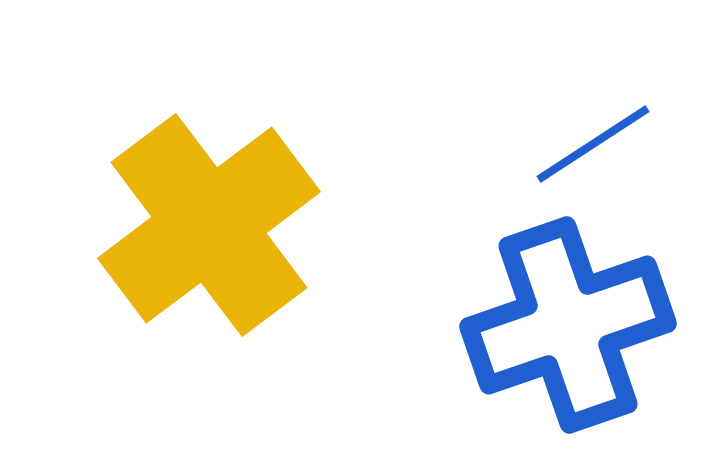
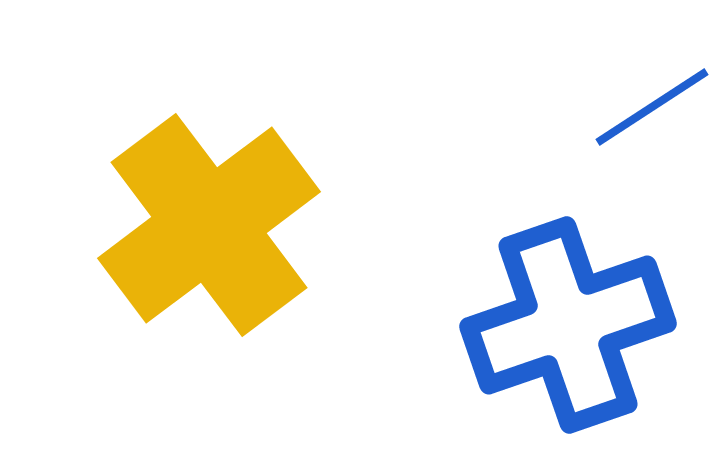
blue line: moved 59 px right, 37 px up
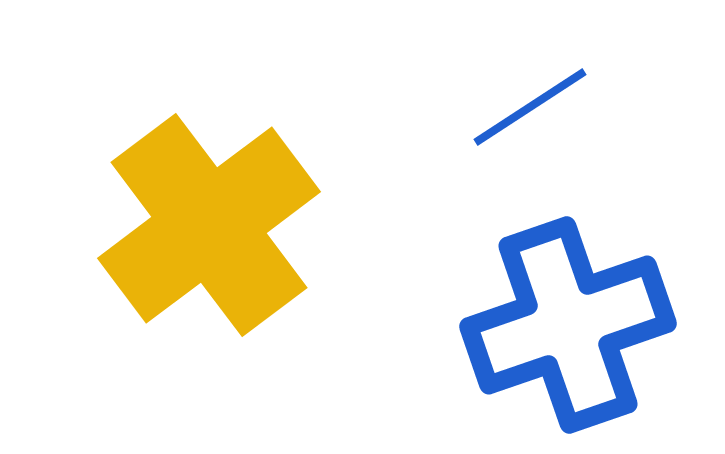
blue line: moved 122 px left
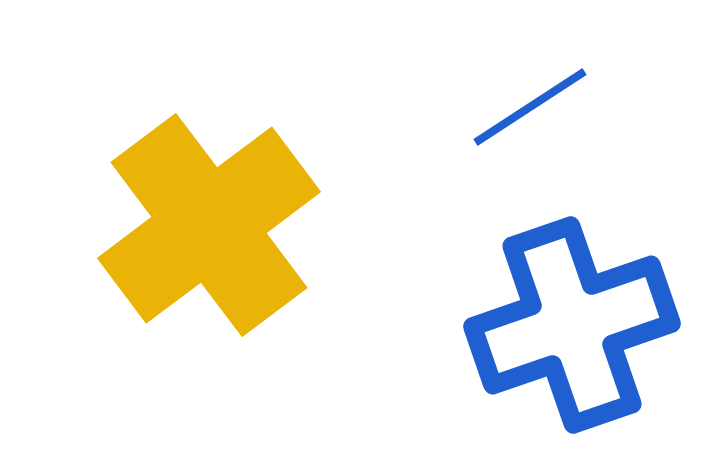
blue cross: moved 4 px right
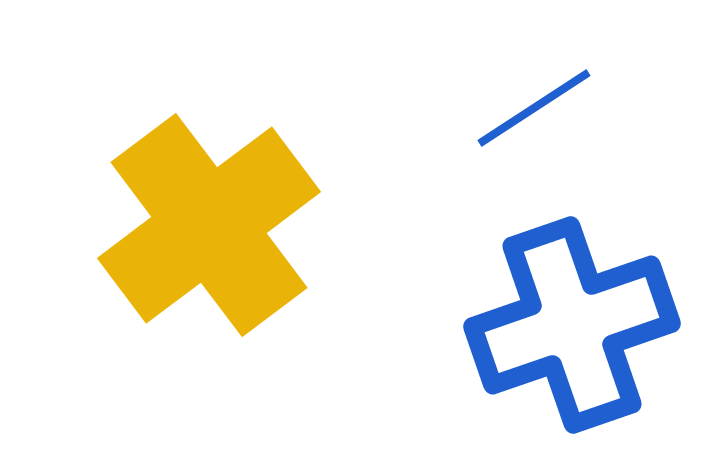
blue line: moved 4 px right, 1 px down
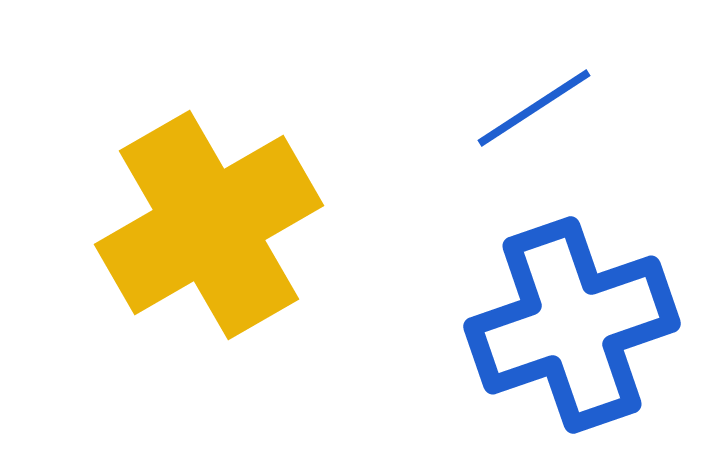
yellow cross: rotated 7 degrees clockwise
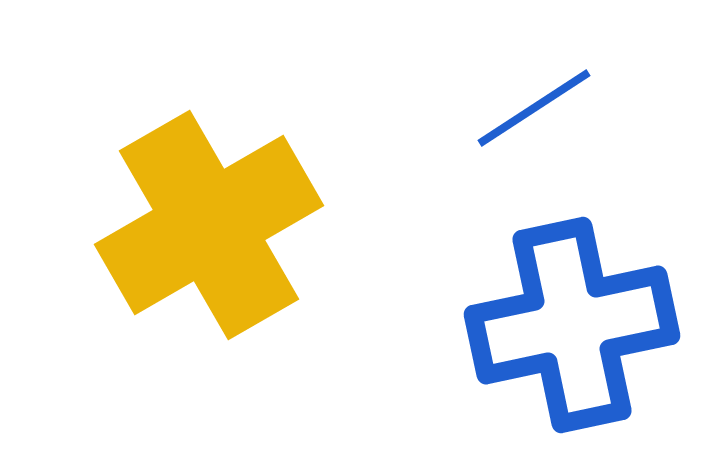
blue cross: rotated 7 degrees clockwise
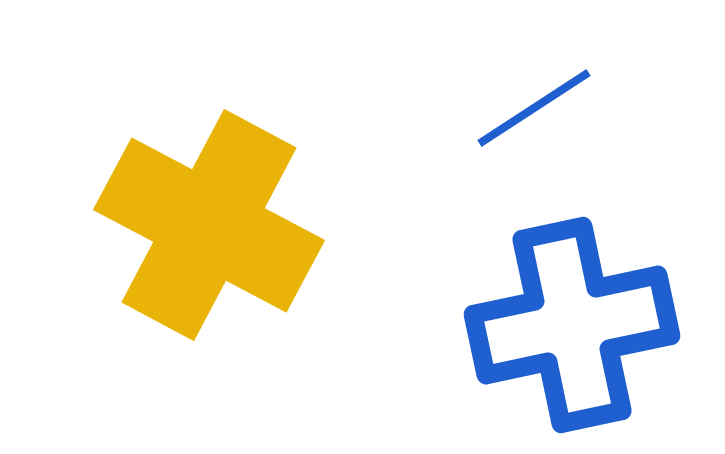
yellow cross: rotated 32 degrees counterclockwise
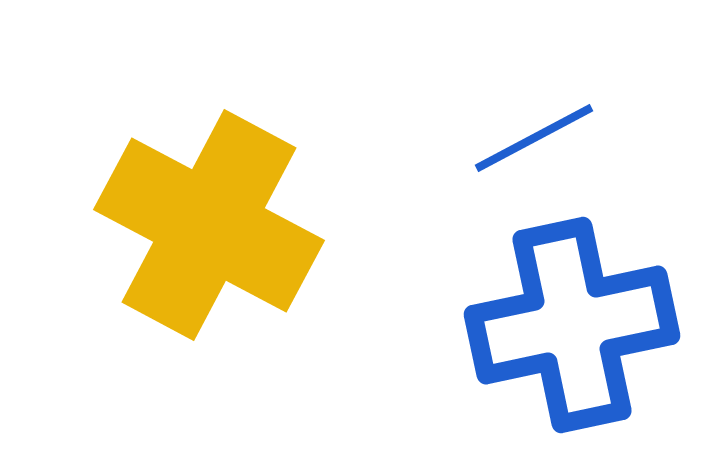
blue line: moved 30 px down; rotated 5 degrees clockwise
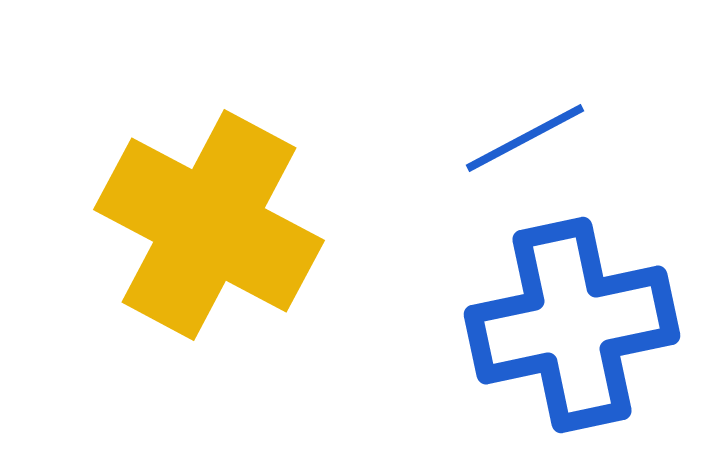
blue line: moved 9 px left
